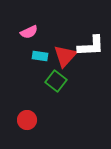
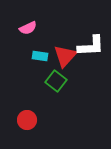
pink semicircle: moved 1 px left, 4 px up
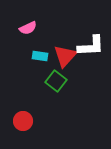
red circle: moved 4 px left, 1 px down
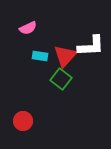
green square: moved 5 px right, 2 px up
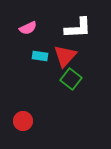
white L-shape: moved 13 px left, 18 px up
green square: moved 10 px right
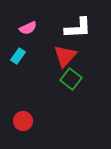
cyan rectangle: moved 22 px left; rotated 63 degrees counterclockwise
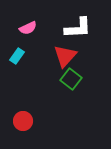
cyan rectangle: moved 1 px left
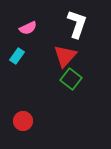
white L-shape: moved 1 px left, 4 px up; rotated 68 degrees counterclockwise
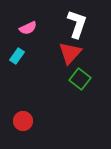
red triangle: moved 5 px right, 3 px up
green square: moved 9 px right
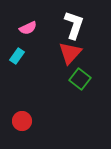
white L-shape: moved 3 px left, 1 px down
red circle: moved 1 px left
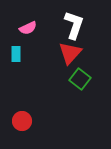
cyan rectangle: moved 1 px left, 2 px up; rotated 35 degrees counterclockwise
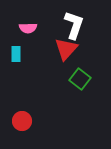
pink semicircle: rotated 24 degrees clockwise
red triangle: moved 4 px left, 4 px up
